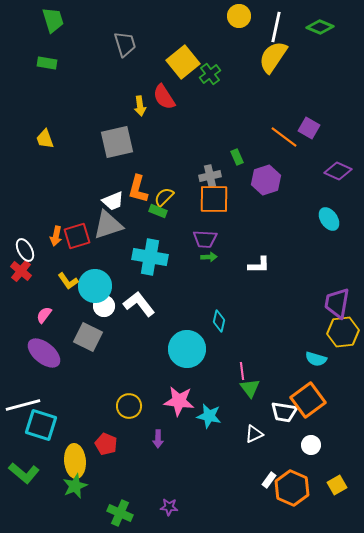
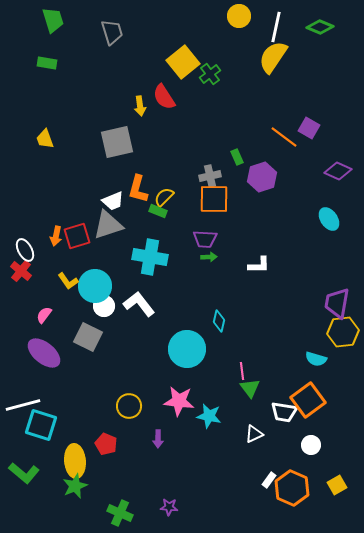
gray trapezoid at (125, 44): moved 13 px left, 12 px up
purple hexagon at (266, 180): moved 4 px left, 3 px up
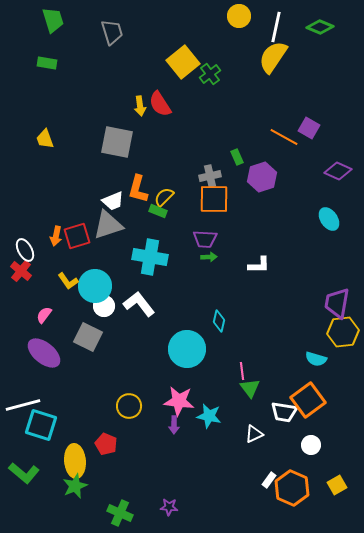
red semicircle at (164, 97): moved 4 px left, 7 px down
orange line at (284, 137): rotated 8 degrees counterclockwise
gray square at (117, 142): rotated 24 degrees clockwise
purple arrow at (158, 439): moved 16 px right, 14 px up
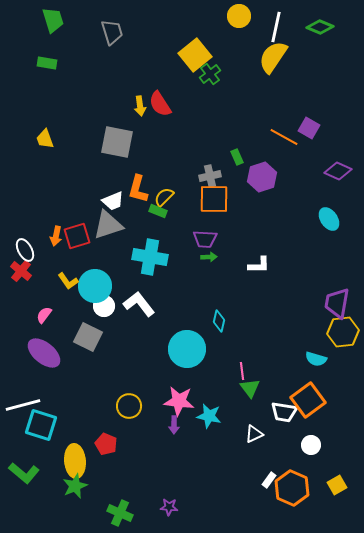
yellow square at (183, 62): moved 12 px right, 7 px up
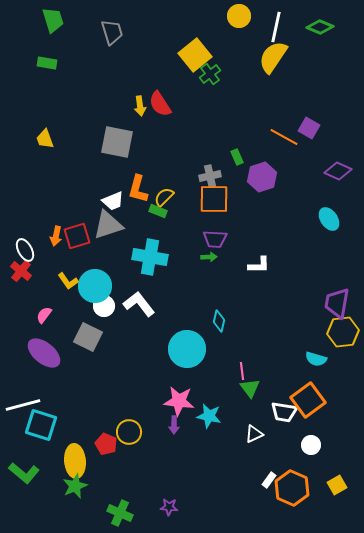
purple trapezoid at (205, 239): moved 10 px right
yellow circle at (129, 406): moved 26 px down
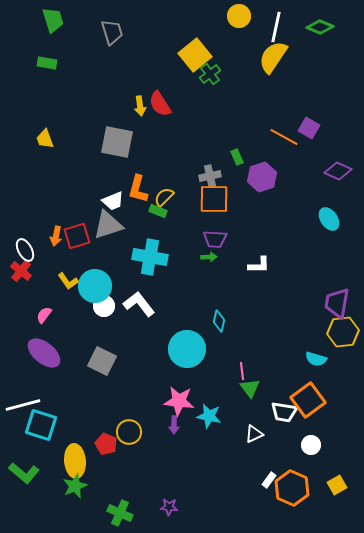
gray square at (88, 337): moved 14 px right, 24 px down
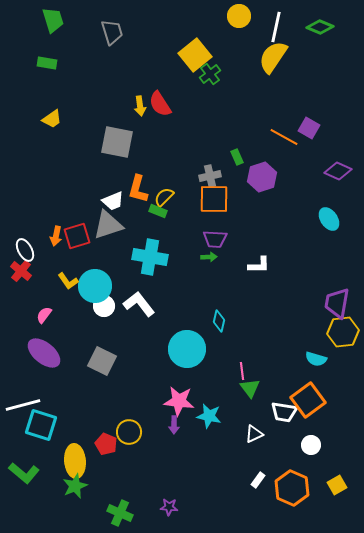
yellow trapezoid at (45, 139): moved 7 px right, 20 px up; rotated 105 degrees counterclockwise
white rectangle at (269, 480): moved 11 px left
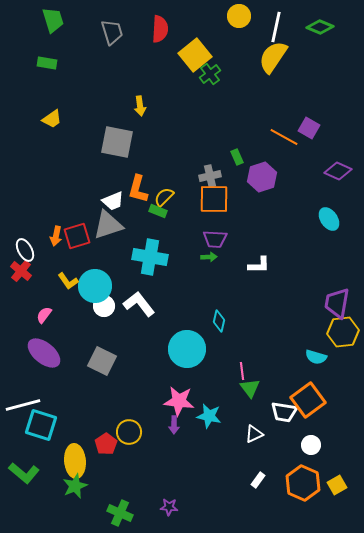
red semicircle at (160, 104): moved 75 px up; rotated 144 degrees counterclockwise
cyan semicircle at (316, 359): moved 2 px up
red pentagon at (106, 444): rotated 15 degrees clockwise
orange hexagon at (292, 488): moved 11 px right, 5 px up
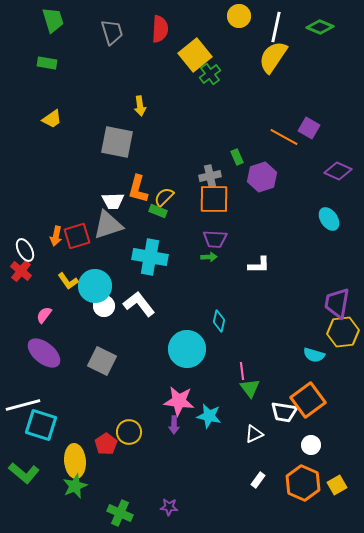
white trapezoid at (113, 201): rotated 20 degrees clockwise
cyan semicircle at (316, 357): moved 2 px left, 2 px up
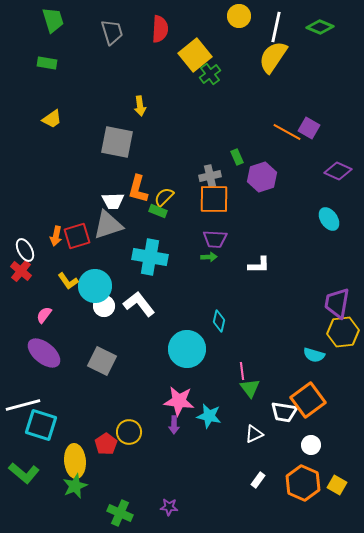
orange line at (284, 137): moved 3 px right, 5 px up
yellow square at (337, 485): rotated 30 degrees counterclockwise
